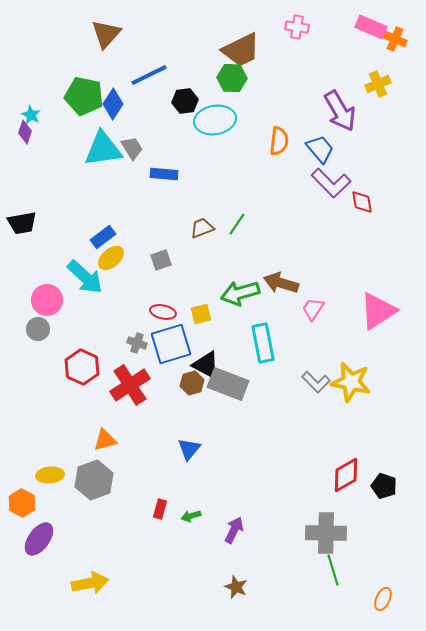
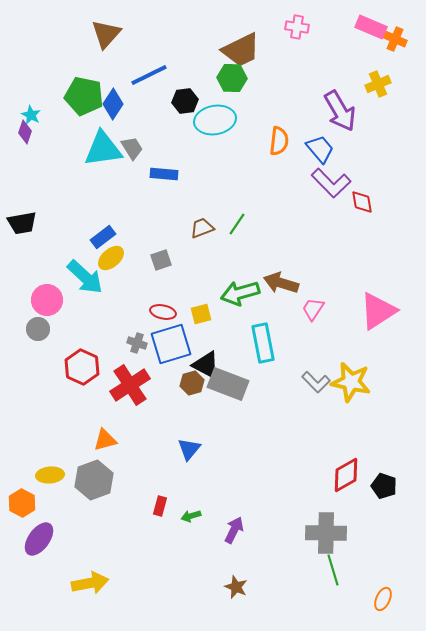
red rectangle at (160, 509): moved 3 px up
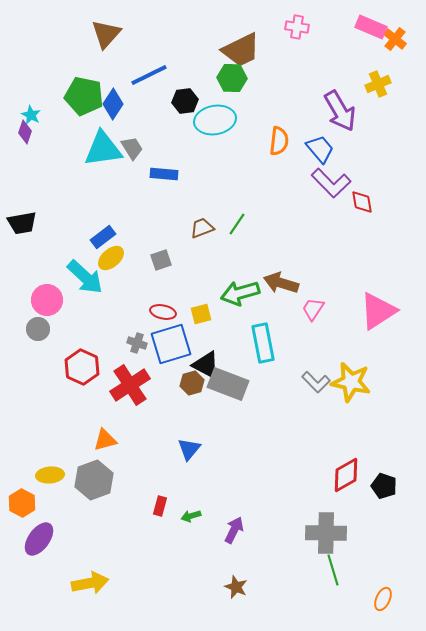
orange cross at (395, 39): rotated 15 degrees clockwise
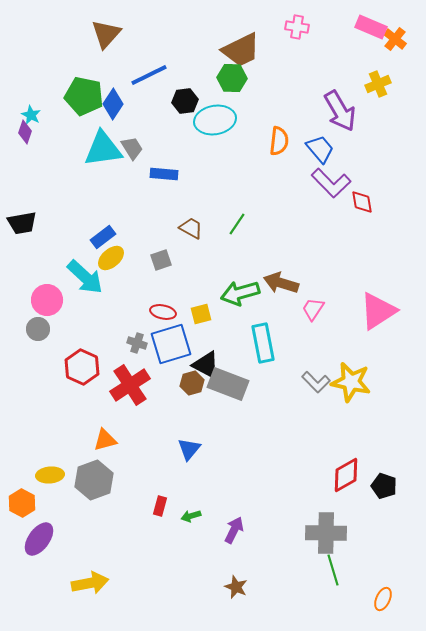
brown trapezoid at (202, 228): moved 11 px left; rotated 50 degrees clockwise
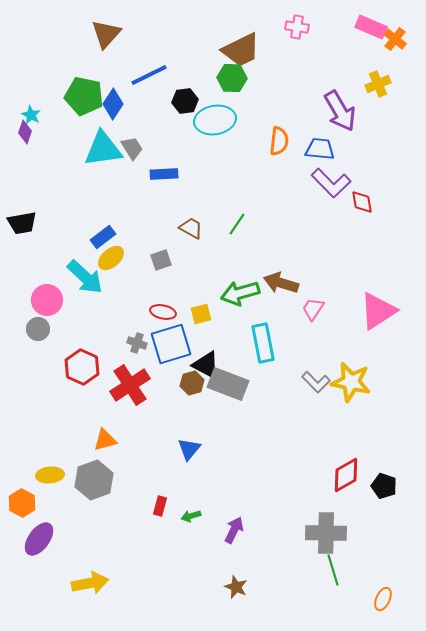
blue trapezoid at (320, 149): rotated 44 degrees counterclockwise
blue rectangle at (164, 174): rotated 8 degrees counterclockwise
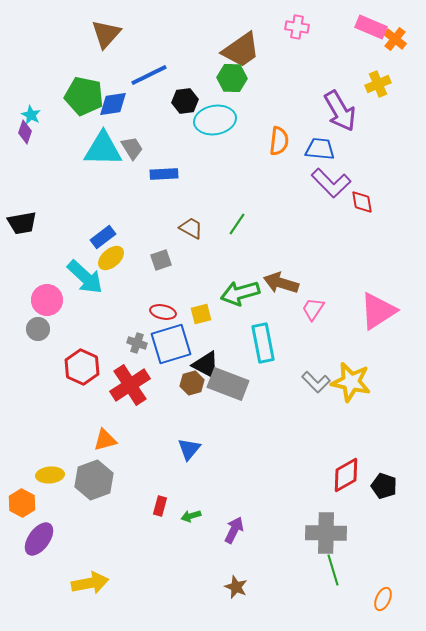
brown trapezoid at (241, 50): rotated 9 degrees counterclockwise
blue diamond at (113, 104): rotated 48 degrees clockwise
cyan triangle at (103, 149): rotated 9 degrees clockwise
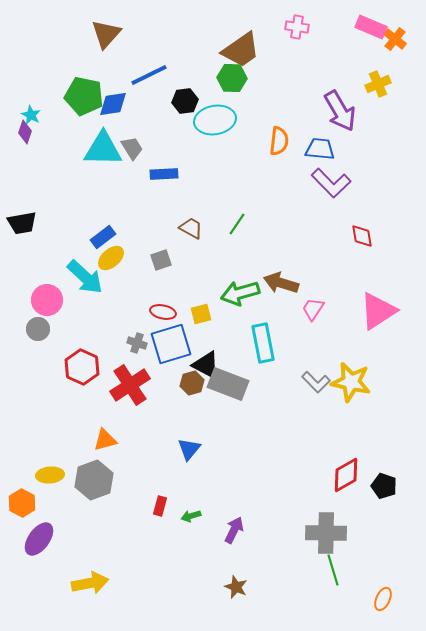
red diamond at (362, 202): moved 34 px down
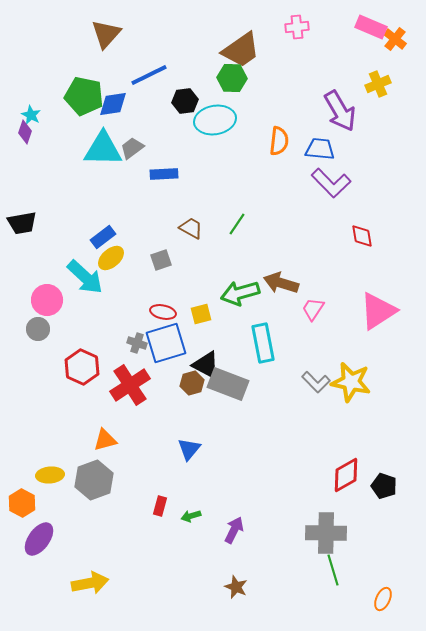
pink cross at (297, 27): rotated 15 degrees counterclockwise
gray trapezoid at (132, 148): rotated 95 degrees counterclockwise
blue square at (171, 344): moved 5 px left, 1 px up
